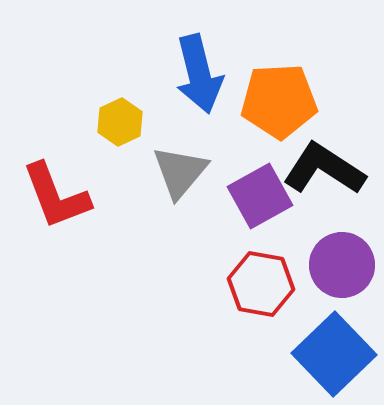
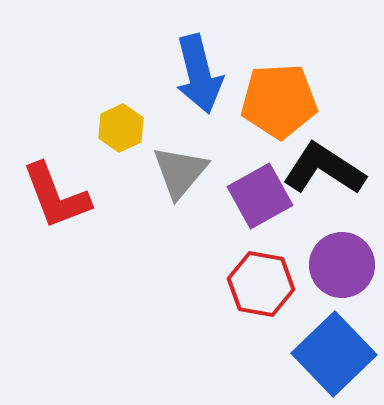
yellow hexagon: moved 1 px right, 6 px down
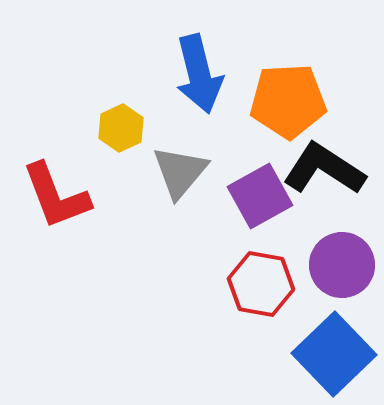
orange pentagon: moved 9 px right
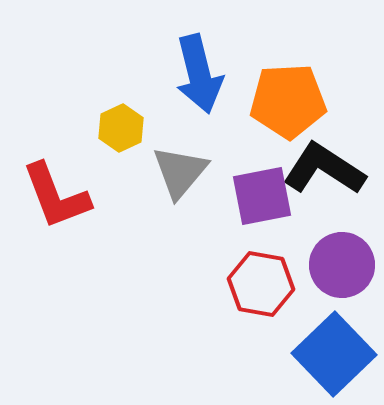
purple square: moved 2 px right; rotated 18 degrees clockwise
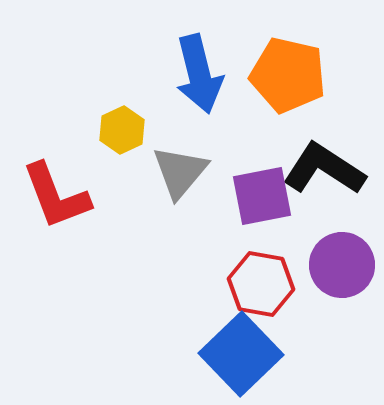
orange pentagon: moved 26 px up; rotated 16 degrees clockwise
yellow hexagon: moved 1 px right, 2 px down
blue square: moved 93 px left
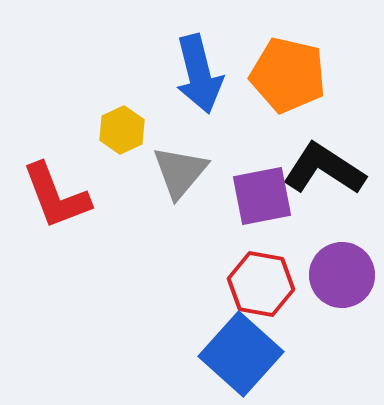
purple circle: moved 10 px down
blue square: rotated 4 degrees counterclockwise
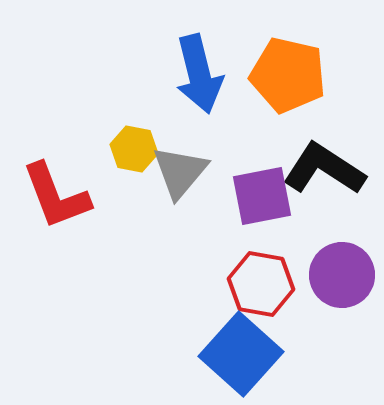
yellow hexagon: moved 12 px right, 19 px down; rotated 24 degrees counterclockwise
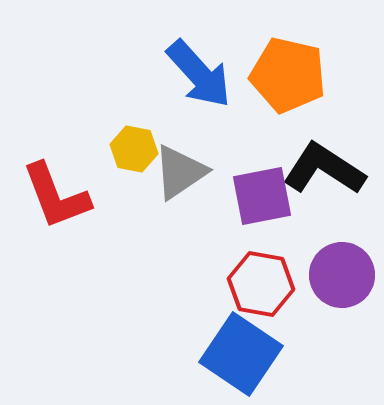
blue arrow: rotated 28 degrees counterclockwise
gray triangle: rotated 16 degrees clockwise
blue square: rotated 8 degrees counterclockwise
